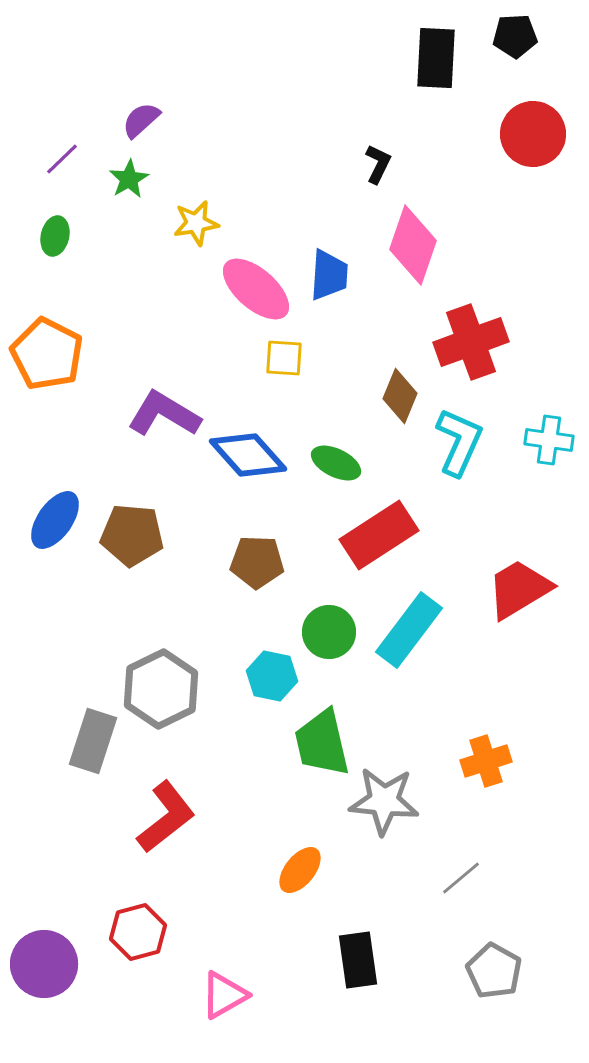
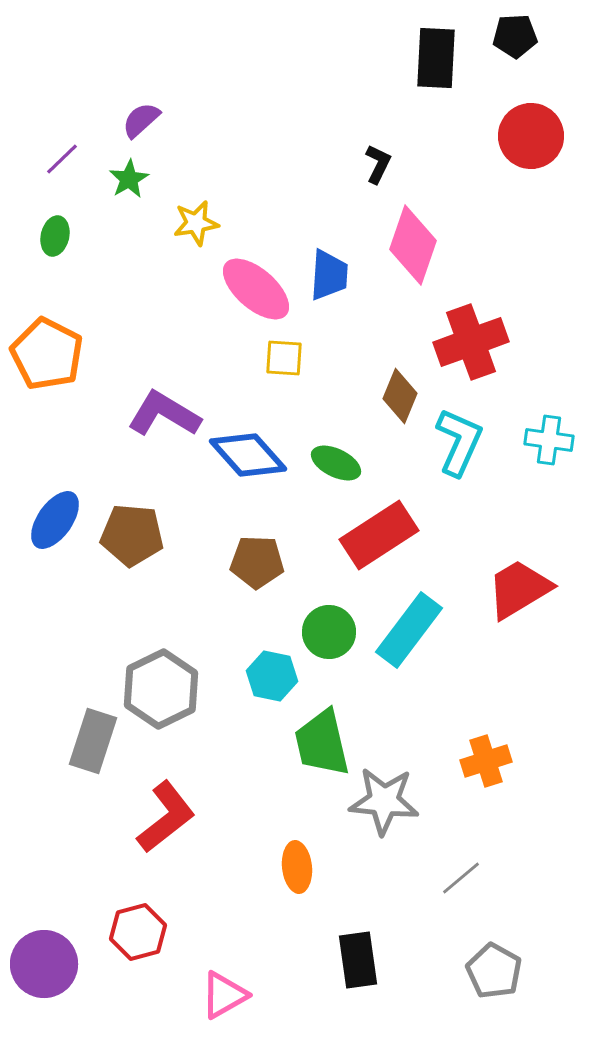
red circle at (533, 134): moved 2 px left, 2 px down
orange ellipse at (300, 870): moved 3 px left, 3 px up; rotated 45 degrees counterclockwise
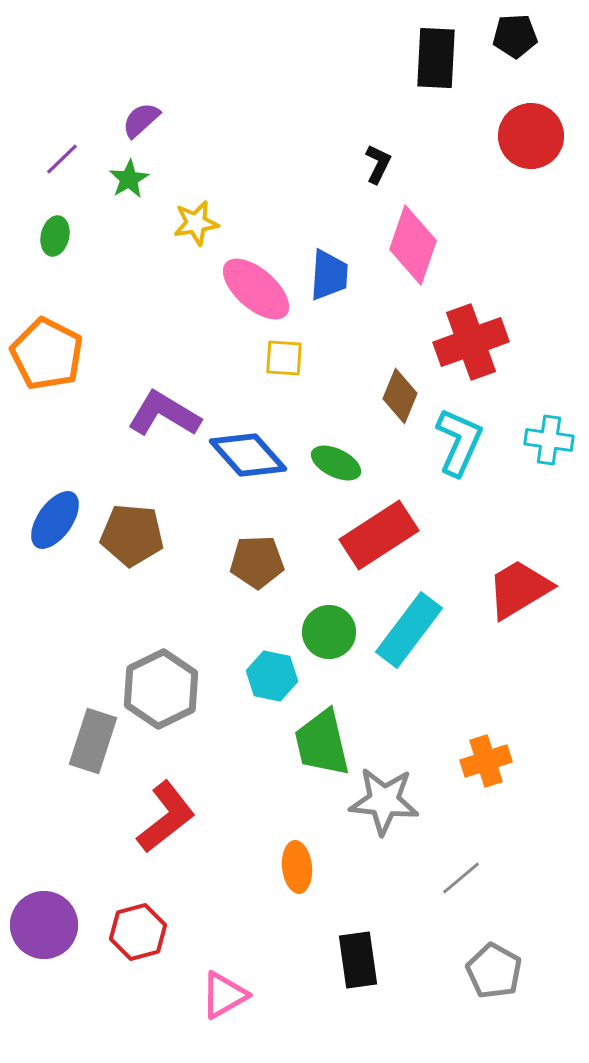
brown pentagon at (257, 562): rotated 4 degrees counterclockwise
purple circle at (44, 964): moved 39 px up
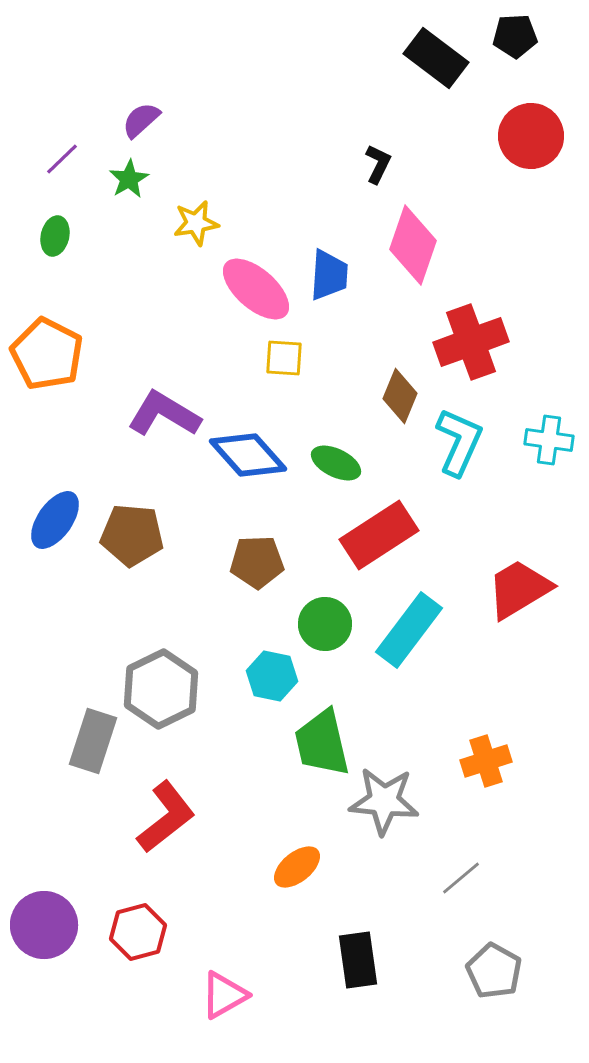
black rectangle at (436, 58): rotated 56 degrees counterclockwise
green circle at (329, 632): moved 4 px left, 8 px up
orange ellipse at (297, 867): rotated 57 degrees clockwise
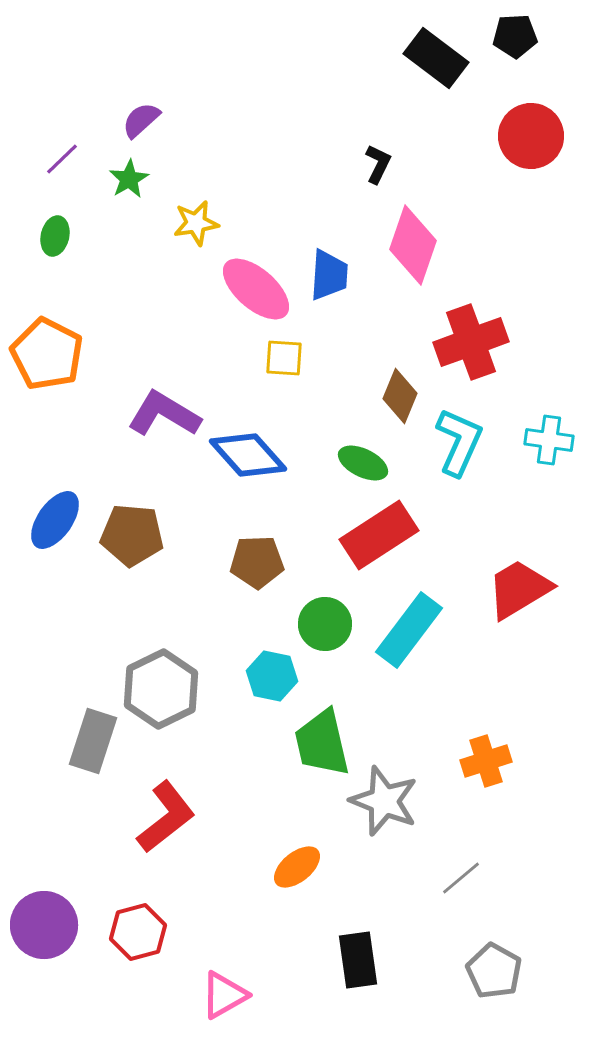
green ellipse at (336, 463): moved 27 px right
gray star at (384, 801): rotated 16 degrees clockwise
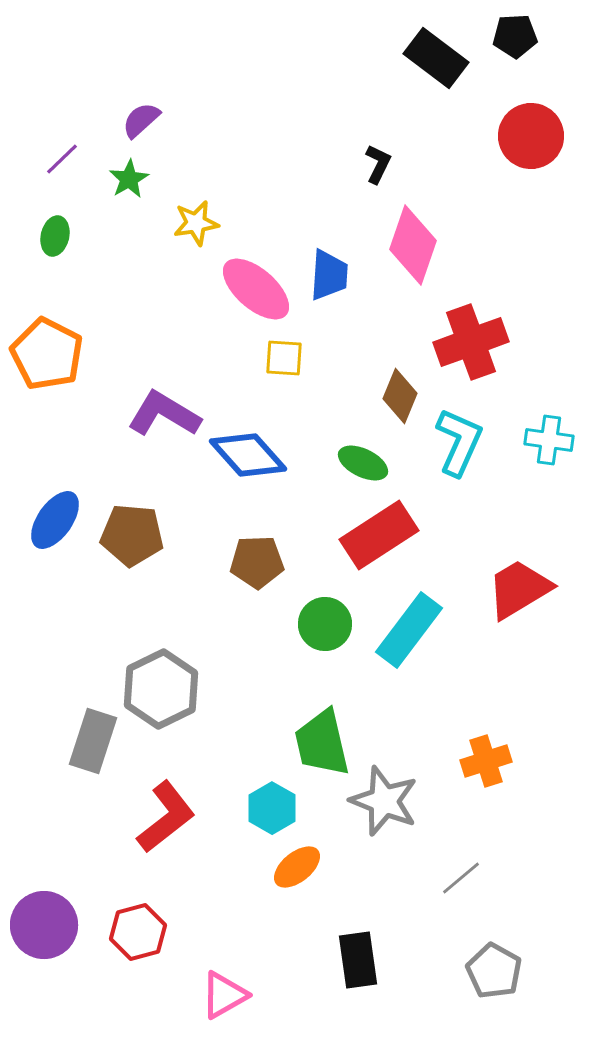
cyan hexagon at (272, 676): moved 132 px down; rotated 18 degrees clockwise
